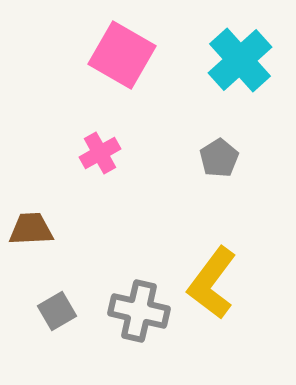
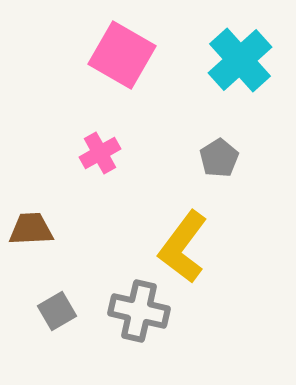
yellow L-shape: moved 29 px left, 36 px up
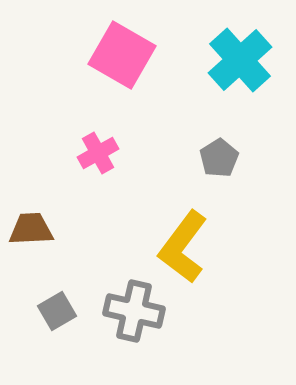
pink cross: moved 2 px left
gray cross: moved 5 px left
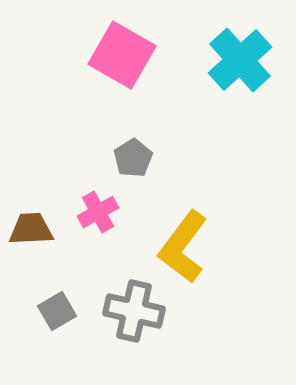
pink cross: moved 59 px down
gray pentagon: moved 86 px left
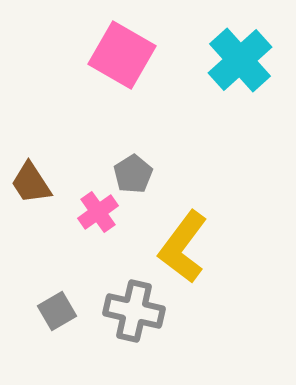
gray pentagon: moved 16 px down
pink cross: rotated 6 degrees counterclockwise
brown trapezoid: moved 46 px up; rotated 120 degrees counterclockwise
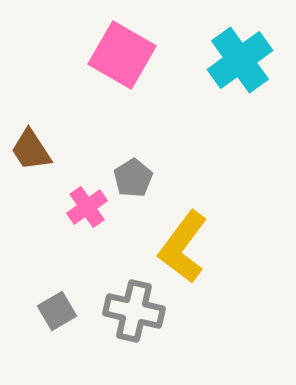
cyan cross: rotated 6 degrees clockwise
gray pentagon: moved 4 px down
brown trapezoid: moved 33 px up
pink cross: moved 11 px left, 5 px up
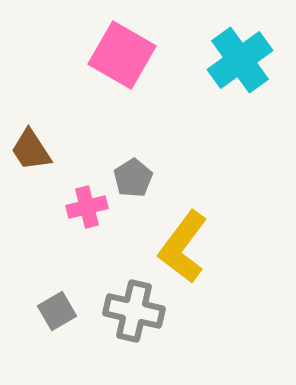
pink cross: rotated 21 degrees clockwise
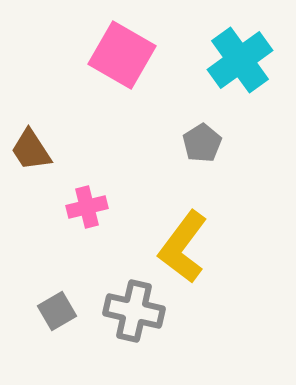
gray pentagon: moved 69 px right, 35 px up
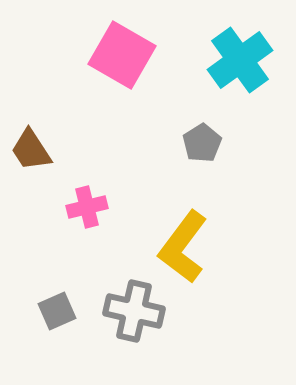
gray square: rotated 6 degrees clockwise
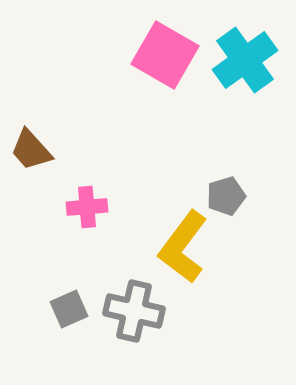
pink square: moved 43 px right
cyan cross: moved 5 px right
gray pentagon: moved 24 px right, 53 px down; rotated 15 degrees clockwise
brown trapezoid: rotated 9 degrees counterclockwise
pink cross: rotated 9 degrees clockwise
gray square: moved 12 px right, 2 px up
